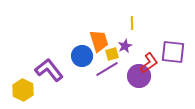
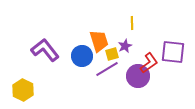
purple L-shape: moved 4 px left, 20 px up
purple circle: moved 1 px left
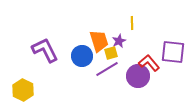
purple star: moved 6 px left, 5 px up
purple L-shape: rotated 12 degrees clockwise
yellow square: moved 1 px left, 1 px up
red L-shape: rotated 95 degrees counterclockwise
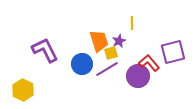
purple square: rotated 20 degrees counterclockwise
blue circle: moved 8 px down
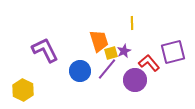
purple star: moved 5 px right, 10 px down
blue circle: moved 2 px left, 7 px down
purple line: rotated 20 degrees counterclockwise
purple circle: moved 3 px left, 4 px down
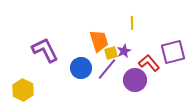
blue circle: moved 1 px right, 3 px up
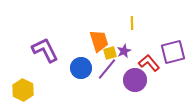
yellow square: moved 1 px left
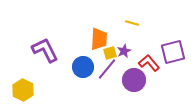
yellow line: rotated 72 degrees counterclockwise
orange trapezoid: moved 2 px up; rotated 20 degrees clockwise
blue circle: moved 2 px right, 1 px up
purple circle: moved 1 px left
